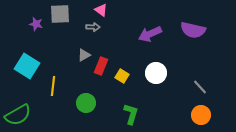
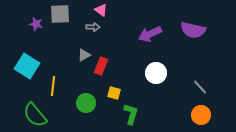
yellow square: moved 8 px left, 17 px down; rotated 16 degrees counterclockwise
green semicircle: moved 17 px right; rotated 80 degrees clockwise
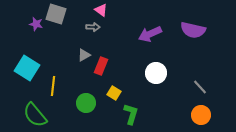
gray square: moved 4 px left; rotated 20 degrees clockwise
cyan square: moved 2 px down
yellow square: rotated 16 degrees clockwise
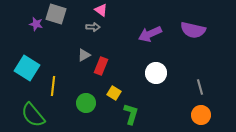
gray line: rotated 28 degrees clockwise
green semicircle: moved 2 px left
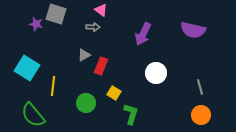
purple arrow: moved 7 px left; rotated 40 degrees counterclockwise
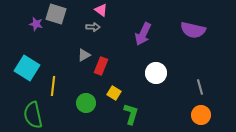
green semicircle: rotated 28 degrees clockwise
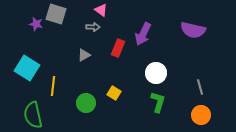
red rectangle: moved 17 px right, 18 px up
green L-shape: moved 27 px right, 12 px up
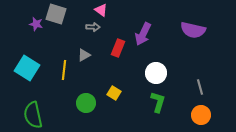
yellow line: moved 11 px right, 16 px up
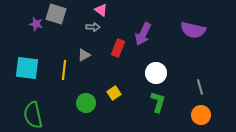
cyan square: rotated 25 degrees counterclockwise
yellow square: rotated 24 degrees clockwise
